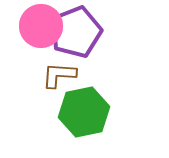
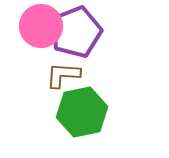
brown L-shape: moved 4 px right
green hexagon: moved 2 px left
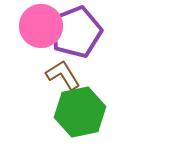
brown L-shape: rotated 54 degrees clockwise
green hexagon: moved 2 px left
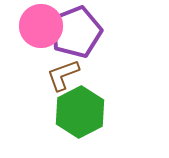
brown L-shape: rotated 78 degrees counterclockwise
green hexagon: rotated 15 degrees counterclockwise
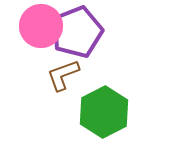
purple pentagon: moved 1 px right
green hexagon: moved 24 px right
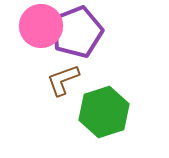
brown L-shape: moved 5 px down
green hexagon: rotated 9 degrees clockwise
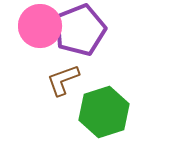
pink circle: moved 1 px left
purple pentagon: moved 3 px right, 2 px up
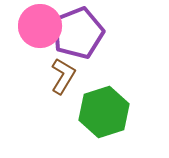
purple pentagon: moved 2 px left, 3 px down
brown L-shape: moved 4 px up; rotated 141 degrees clockwise
